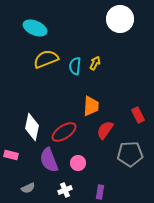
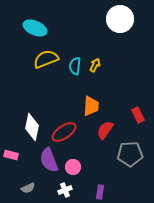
yellow arrow: moved 2 px down
pink circle: moved 5 px left, 4 px down
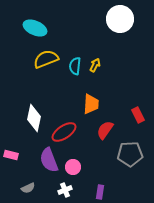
orange trapezoid: moved 2 px up
white diamond: moved 2 px right, 9 px up
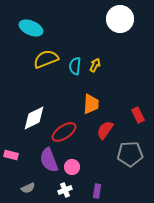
cyan ellipse: moved 4 px left
white diamond: rotated 52 degrees clockwise
pink circle: moved 1 px left
purple rectangle: moved 3 px left, 1 px up
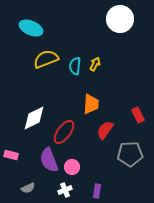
yellow arrow: moved 1 px up
red ellipse: rotated 20 degrees counterclockwise
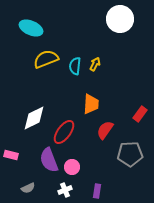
red rectangle: moved 2 px right, 1 px up; rotated 63 degrees clockwise
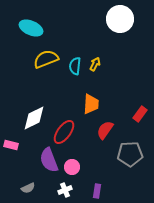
pink rectangle: moved 10 px up
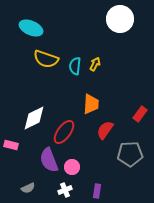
yellow semicircle: rotated 140 degrees counterclockwise
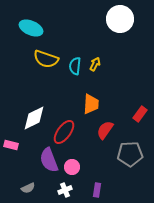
purple rectangle: moved 1 px up
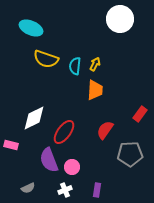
orange trapezoid: moved 4 px right, 14 px up
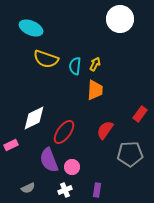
pink rectangle: rotated 40 degrees counterclockwise
